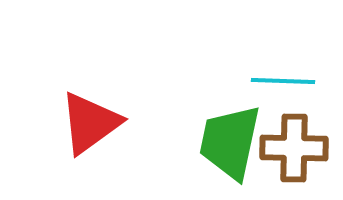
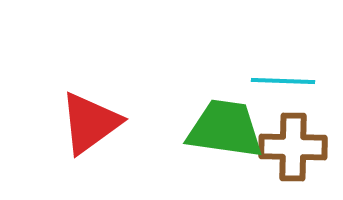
green trapezoid: moved 5 px left, 13 px up; rotated 86 degrees clockwise
brown cross: moved 1 px left, 1 px up
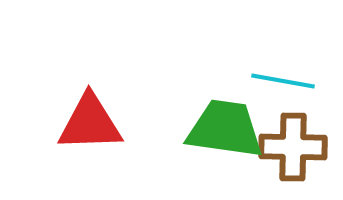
cyan line: rotated 8 degrees clockwise
red triangle: rotated 34 degrees clockwise
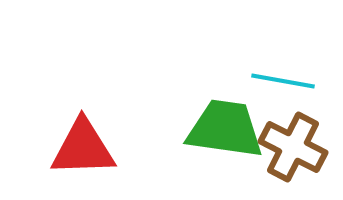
red triangle: moved 7 px left, 25 px down
brown cross: rotated 26 degrees clockwise
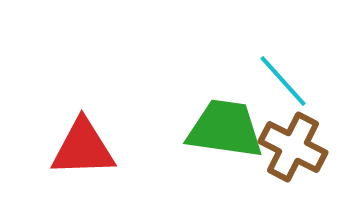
cyan line: rotated 38 degrees clockwise
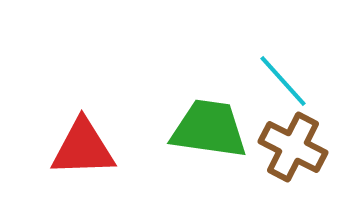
green trapezoid: moved 16 px left
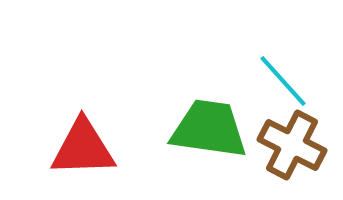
brown cross: moved 1 px left, 2 px up
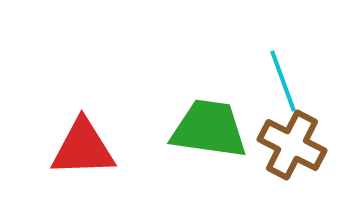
cyan line: rotated 22 degrees clockwise
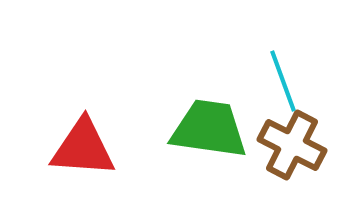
red triangle: rotated 6 degrees clockwise
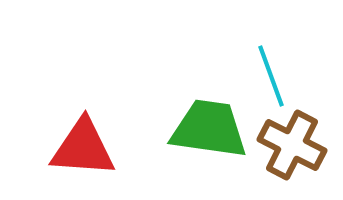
cyan line: moved 12 px left, 5 px up
